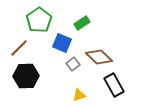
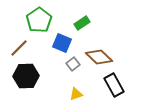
yellow triangle: moved 3 px left, 1 px up
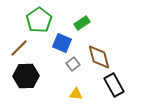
brown diamond: rotated 32 degrees clockwise
yellow triangle: rotated 24 degrees clockwise
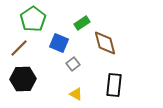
green pentagon: moved 6 px left, 1 px up
blue square: moved 3 px left
brown diamond: moved 6 px right, 14 px up
black hexagon: moved 3 px left, 3 px down
black rectangle: rotated 35 degrees clockwise
yellow triangle: rotated 24 degrees clockwise
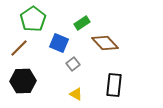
brown diamond: rotated 28 degrees counterclockwise
black hexagon: moved 2 px down
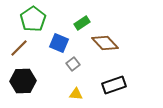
black rectangle: rotated 65 degrees clockwise
yellow triangle: rotated 24 degrees counterclockwise
